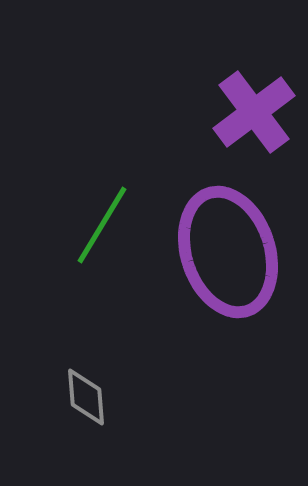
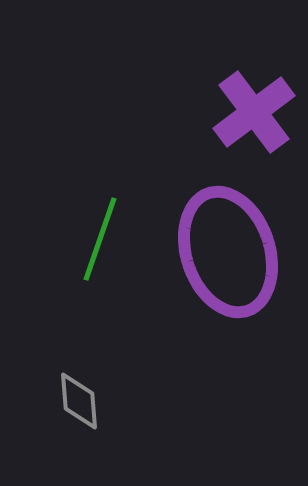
green line: moved 2 px left, 14 px down; rotated 12 degrees counterclockwise
gray diamond: moved 7 px left, 4 px down
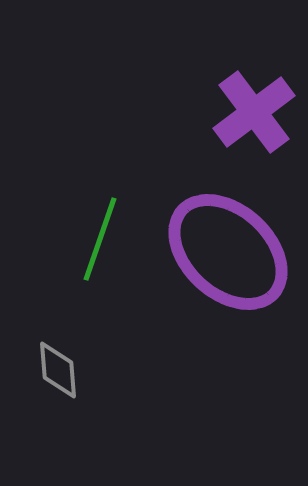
purple ellipse: rotated 29 degrees counterclockwise
gray diamond: moved 21 px left, 31 px up
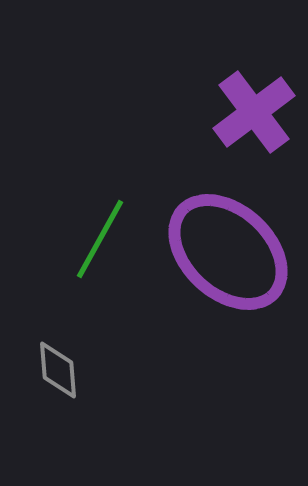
green line: rotated 10 degrees clockwise
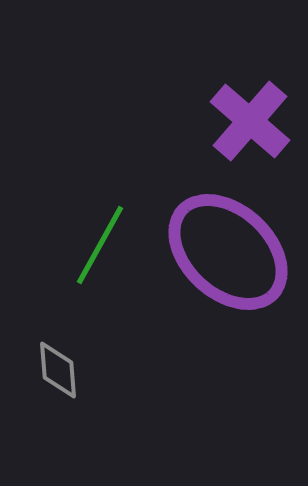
purple cross: moved 4 px left, 9 px down; rotated 12 degrees counterclockwise
green line: moved 6 px down
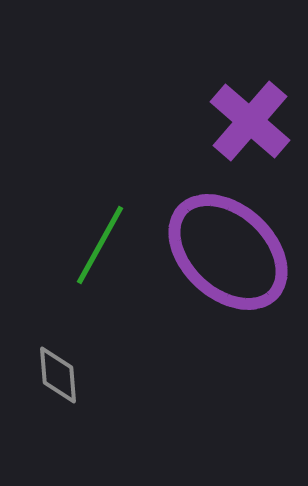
gray diamond: moved 5 px down
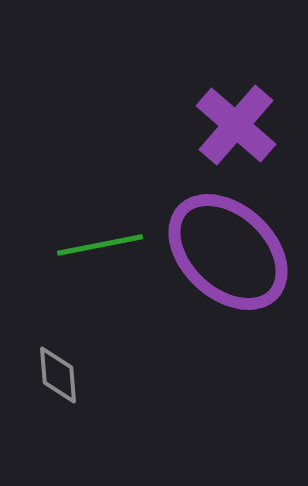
purple cross: moved 14 px left, 4 px down
green line: rotated 50 degrees clockwise
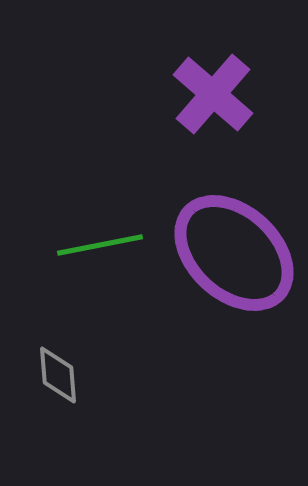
purple cross: moved 23 px left, 31 px up
purple ellipse: moved 6 px right, 1 px down
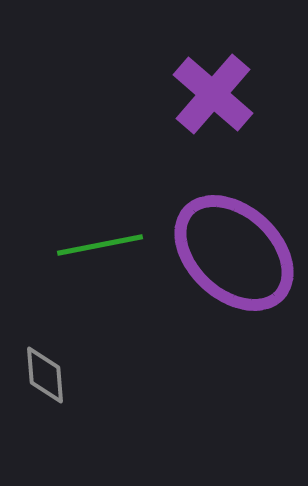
gray diamond: moved 13 px left
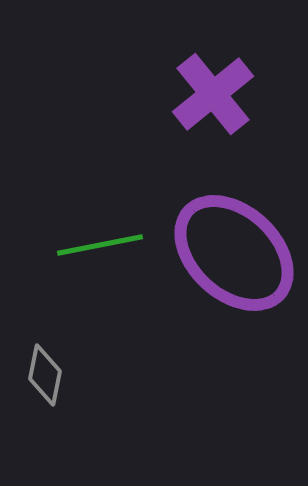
purple cross: rotated 10 degrees clockwise
gray diamond: rotated 16 degrees clockwise
